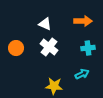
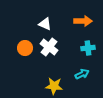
orange circle: moved 9 px right
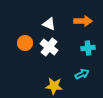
white triangle: moved 4 px right
orange circle: moved 5 px up
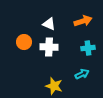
orange arrow: rotated 18 degrees counterclockwise
orange circle: moved 1 px left, 1 px up
white cross: rotated 36 degrees counterclockwise
yellow star: rotated 12 degrees clockwise
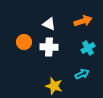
cyan cross: rotated 24 degrees counterclockwise
